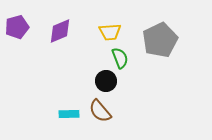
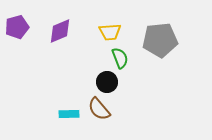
gray pentagon: rotated 20 degrees clockwise
black circle: moved 1 px right, 1 px down
brown semicircle: moved 1 px left, 2 px up
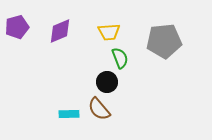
yellow trapezoid: moved 1 px left
gray pentagon: moved 4 px right, 1 px down
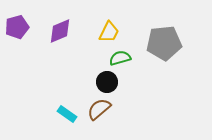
yellow trapezoid: rotated 60 degrees counterclockwise
gray pentagon: moved 2 px down
green semicircle: rotated 85 degrees counterclockwise
brown semicircle: rotated 90 degrees clockwise
cyan rectangle: moved 2 px left; rotated 36 degrees clockwise
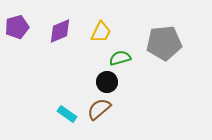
yellow trapezoid: moved 8 px left
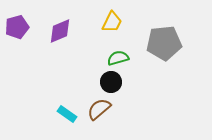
yellow trapezoid: moved 11 px right, 10 px up
green semicircle: moved 2 px left
black circle: moved 4 px right
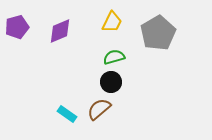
gray pentagon: moved 6 px left, 10 px up; rotated 24 degrees counterclockwise
green semicircle: moved 4 px left, 1 px up
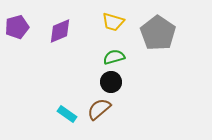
yellow trapezoid: moved 1 px right; rotated 80 degrees clockwise
gray pentagon: rotated 8 degrees counterclockwise
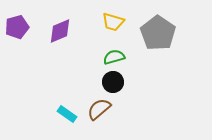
black circle: moved 2 px right
